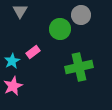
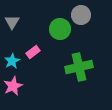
gray triangle: moved 8 px left, 11 px down
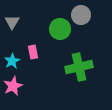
pink rectangle: rotated 64 degrees counterclockwise
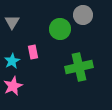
gray circle: moved 2 px right
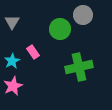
pink rectangle: rotated 24 degrees counterclockwise
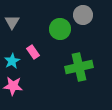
pink star: rotated 30 degrees clockwise
